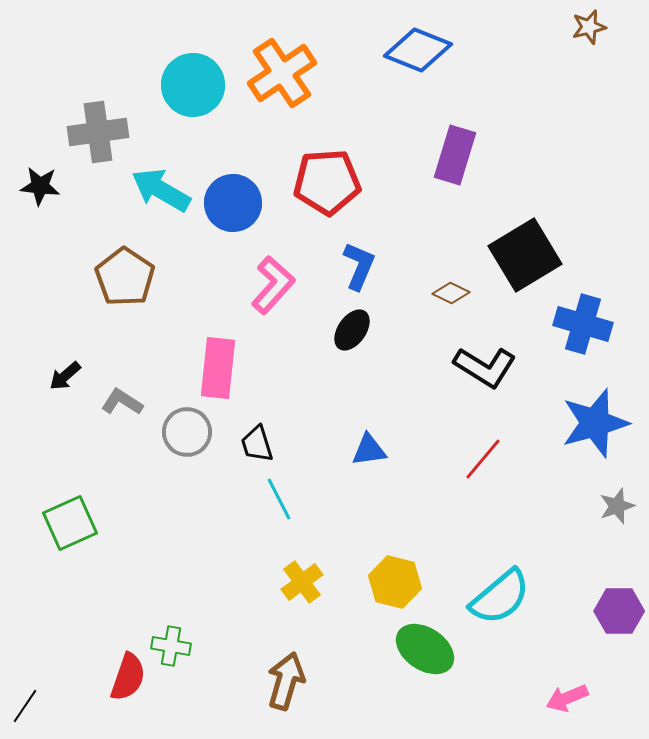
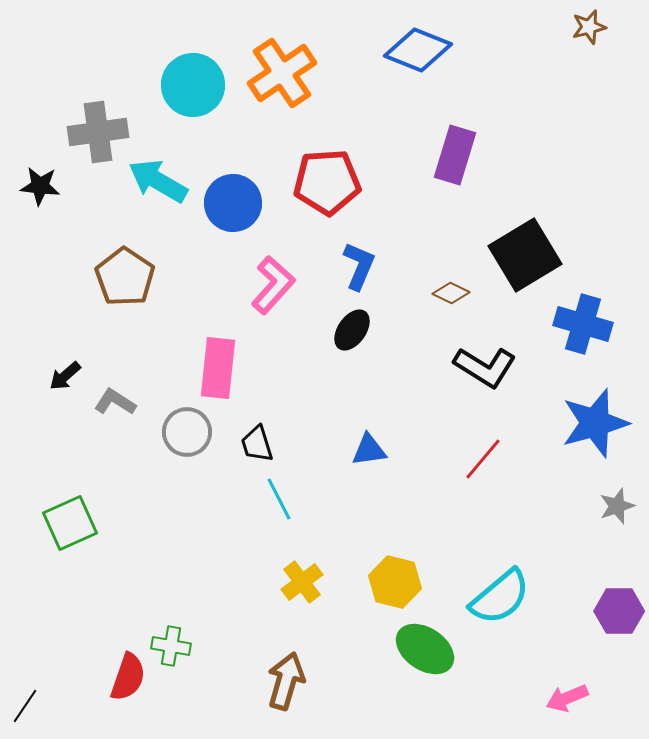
cyan arrow: moved 3 px left, 9 px up
gray L-shape: moved 7 px left
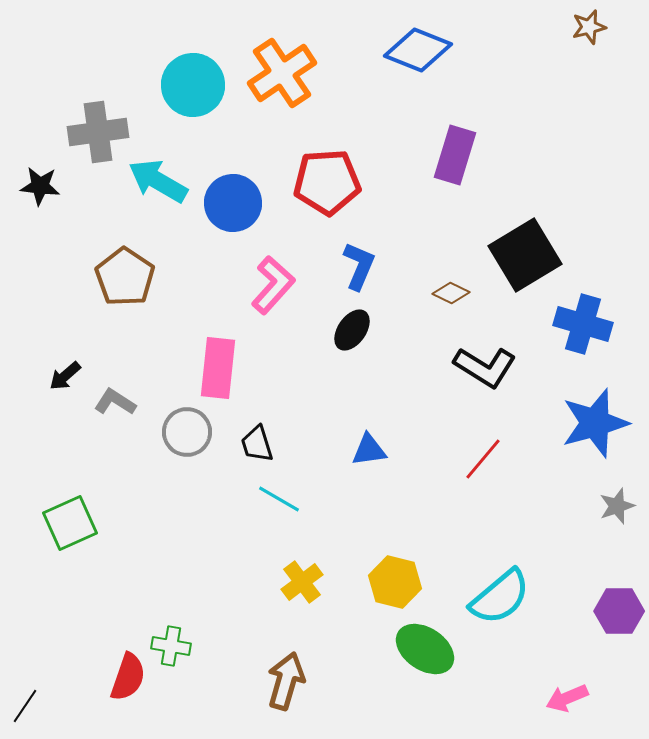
cyan line: rotated 33 degrees counterclockwise
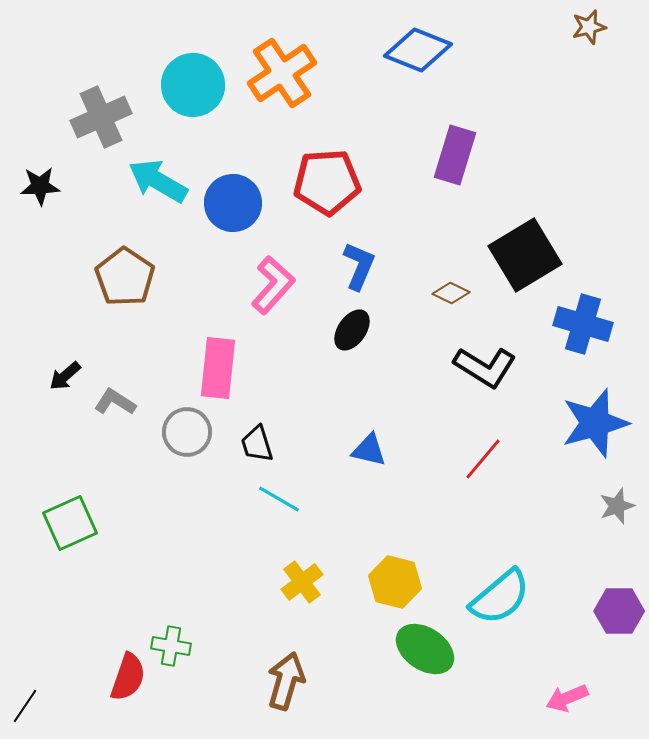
gray cross: moved 3 px right, 15 px up; rotated 16 degrees counterclockwise
black star: rotated 9 degrees counterclockwise
blue triangle: rotated 21 degrees clockwise
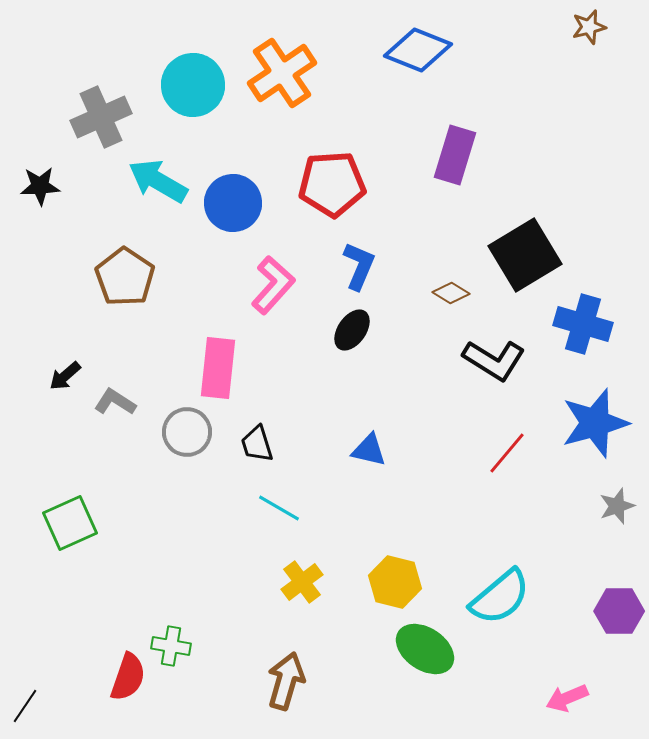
red pentagon: moved 5 px right, 2 px down
brown diamond: rotated 6 degrees clockwise
black L-shape: moved 9 px right, 7 px up
red line: moved 24 px right, 6 px up
cyan line: moved 9 px down
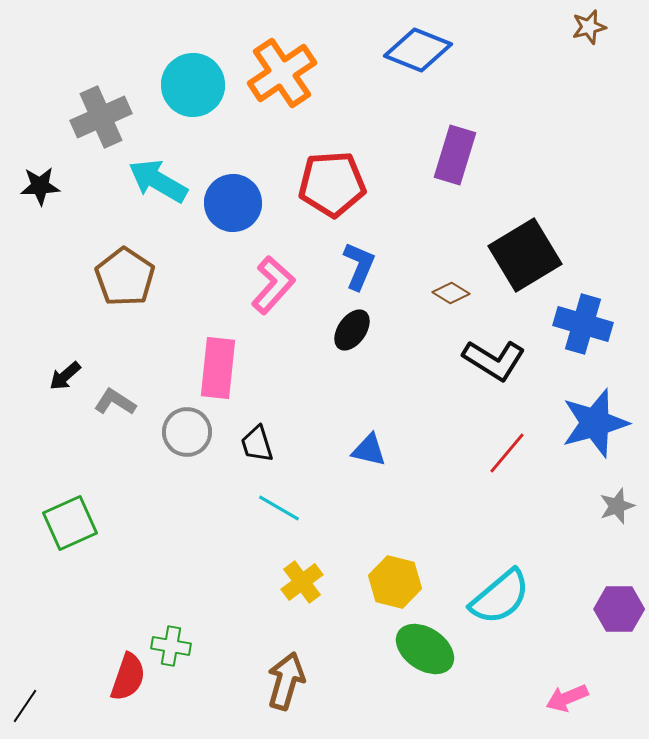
purple hexagon: moved 2 px up
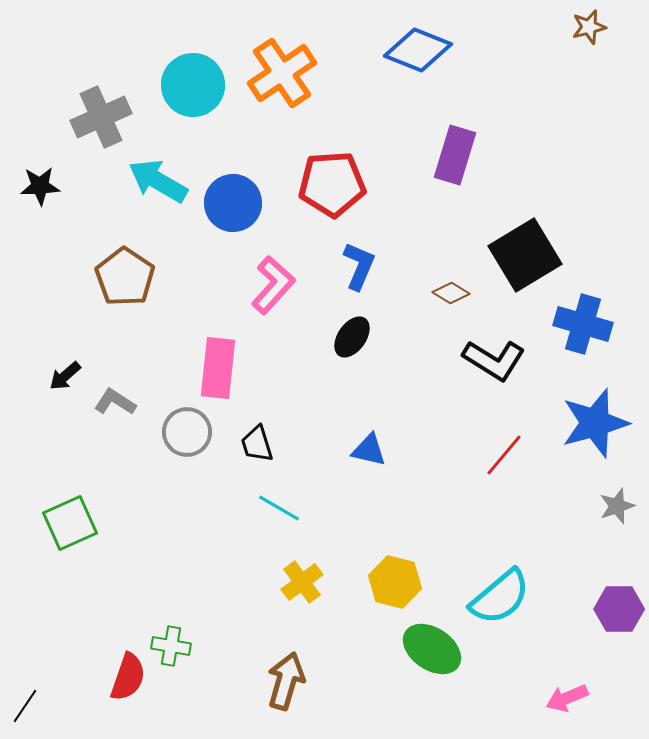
black ellipse: moved 7 px down
red line: moved 3 px left, 2 px down
green ellipse: moved 7 px right
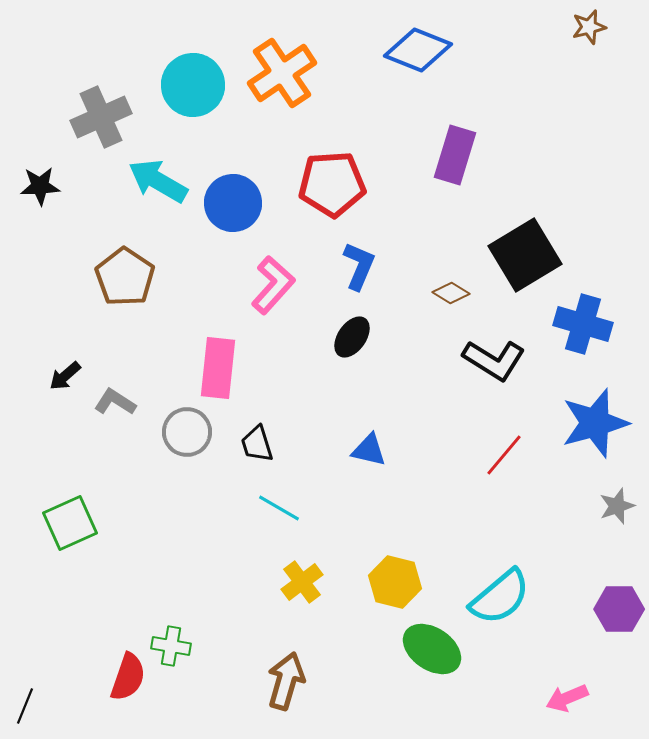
black line: rotated 12 degrees counterclockwise
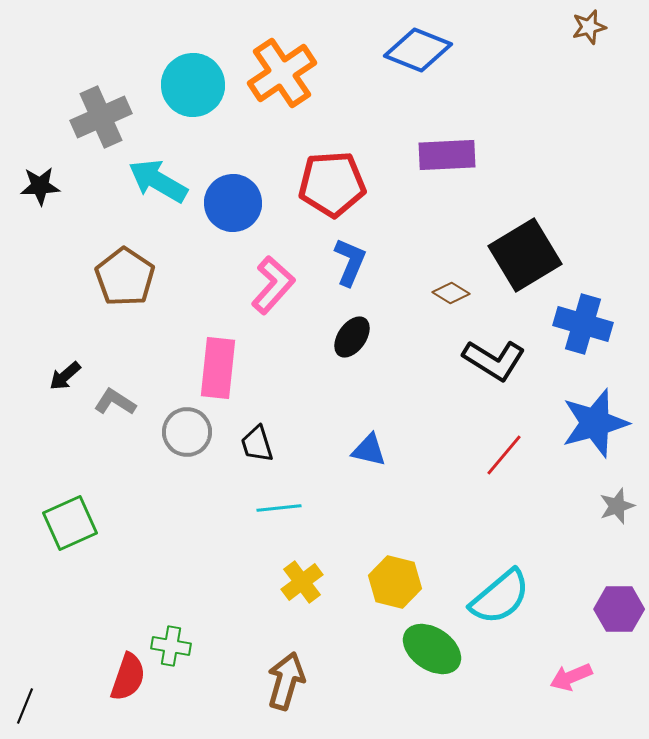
purple rectangle: moved 8 px left; rotated 70 degrees clockwise
blue L-shape: moved 9 px left, 4 px up
cyan line: rotated 36 degrees counterclockwise
pink arrow: moved 4 px right, 21 px up
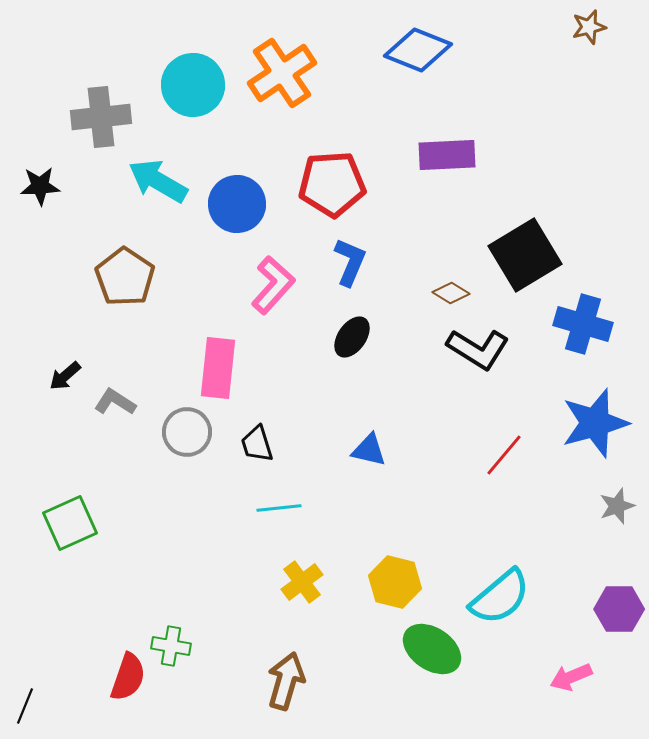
gray cross: rotated 18 degrees clockwise
blue circle: moved 4 px right, 1 px down
black L-shape: moved 16 px left, 11 px up
